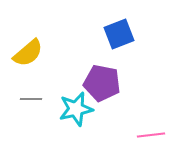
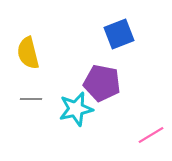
yellow semicircle: rotated 116 degrees clockwise
pink line: rotated 24 degrees counterclockwise
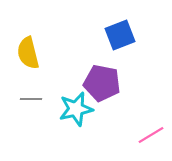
blue square: moved 1 px right, 1 px down
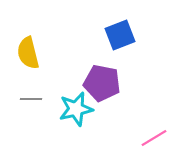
pink line: moved 3 px right, 3 px down
